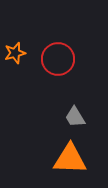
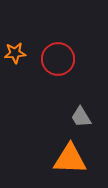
orange star: rotated 10 degrees clockwise
gray trapezoid: moved 6 px right
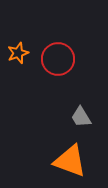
orange star: moved 3 px right; rotated 15 degrees counterclockwise
orange triangle: moved 2 px down; rotated 18 degrees clockwise
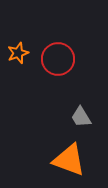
orange triangle: moved 1 px left, 1 px up
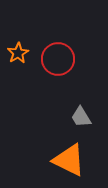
orange star: rotated 10 degrees counterclockwise
orange triangle: rotated 6 degrees clockwise
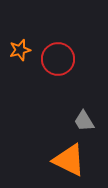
orange star: moved 2 px right, 3 px up; rotated 15 degrees clockwise
gray trapezoid: moved 3 px right, 4 px down
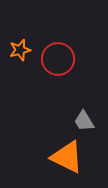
orange triangle: moved 2 px left, 3 px up
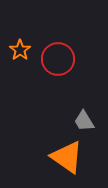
orange star: rotated 20 degrees counterclockwise
orange triangle: rotated 9 degrees clockwise
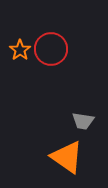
red circle: moved 7 px left, 10 px up
gray trapezoid: moved 1 px left; rotated 50 degrees counterclockwise
